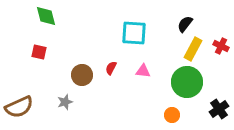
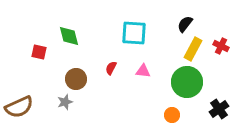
green diamond: moved 23 px right, 20 px down
brown circle: moved 6 px left, 4 px down
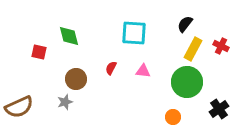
orange circle: moved 1 px right, 2 px down
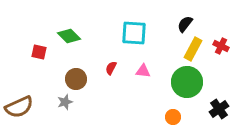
green diamond: rotated 30 degrees counterclockwise
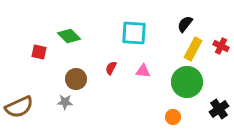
gray star: rotated 21 degrees clockwise
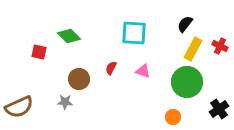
red cross: moved 1 px left
pink triangle: rotated 14 degrees clockwise
brown circle: moved 3 px right
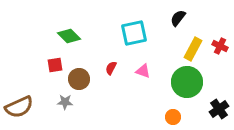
black semicircle: moved 7 px left, 6 px up
cyan square: rotated 16 degrees counterclockwise
red square: moved 16 px right, 13 px down; rotated 21 degrees counterclockwise
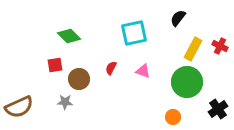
black cross: moved 1 px left
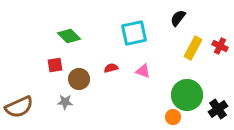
yellow rectangle: moved 1 px up
red semicircle: rotated 48 degrees clockwise
green circle: moved 13 px down
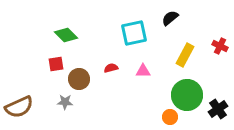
black semicircle: moved 8 px left; rotated 12 degrees clockwise
green diamond: moved 3 px left, 1 px up
yellow rectangle: moved 8 px left, 7 px down
red square: moved 1 px right, 1 px up
pink triangle: rotated 21 degrees counterclockwise
orange circle: moved 3 px left
